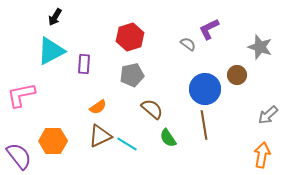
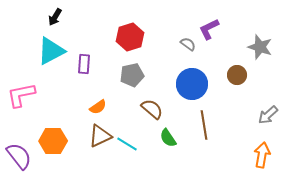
blue circle: moved 13 px left, 5 px up
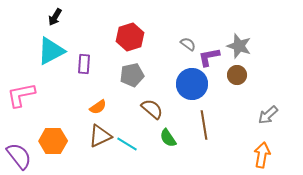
purple L-shape: moved 28 px down; rotated 15 degrees clockwise
gray star: moved 21 px left, 1 px up
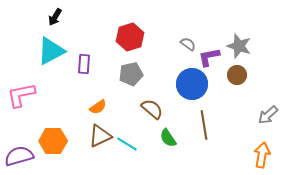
gray pentagon: moved 1 px left, 1 px up
purple semicircle: rotated 68 degrees counterclockwise
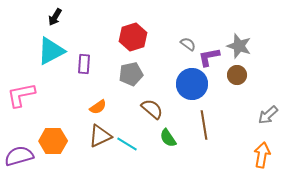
red hexagon: moved 3 px right
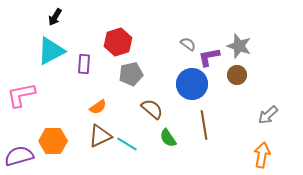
red hexagon: moved 15 px left, 5 px down
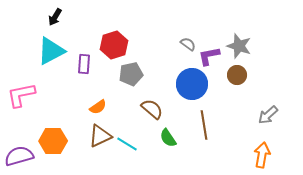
red hexagon: moved 4 px left, 3 px down
purple L-shape: moved 1 px up
